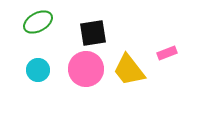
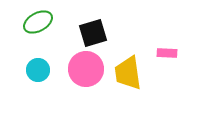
black square: rotated 8 degrees counterclockwise
pink rectangle: rotated 24 degrees clockwise
yellow trapezoid: moved 1 px left, 3 px down; rotated 30 degrees clockwise
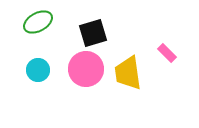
pink rectangle: rotated 42 degrees clockwise
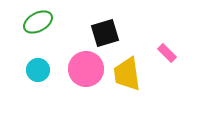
black square: moved 12 px right
yellow trapezoid: moved 1 px left, 1 px down
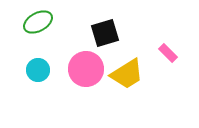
pink rectangle: moved 1 px right
yellow trapezoid: rotated 114 degrees counterclockwise
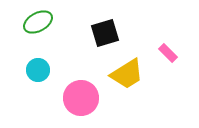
pink circle: moved 5 px left, 29 px down
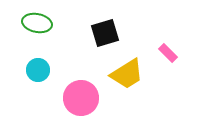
green ellipse: moved 1 px left, 1 px down; rotated 40 degrees clockwise
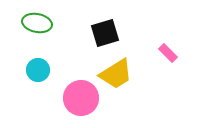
yellow trapezoid: moved 11 px left
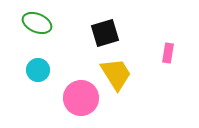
green ellipse: rotated 12 degrees clockwise
pink rectangle: rotated 54 degrees clockwise
yellow trapezoid: rotated 90 degrees counterclockwise
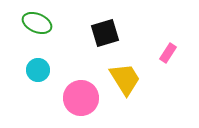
pink rectangle: rotated 24 degrees clockwise
yellow trapezoid: moved 9 px right, 5 px down
